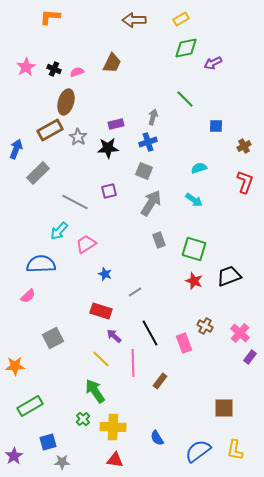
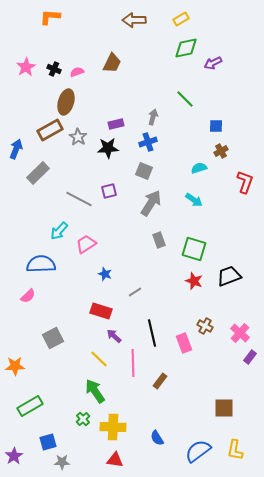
brown cross at (244, 146): moved 23 px left, 5 px down
gray line at (75, 202): moved 4 px right, 3 px up
black line at (150, 333): moved 2 px right; rotated 16 degrees clockwise
yellow line at (101, 359): moved 2 px left
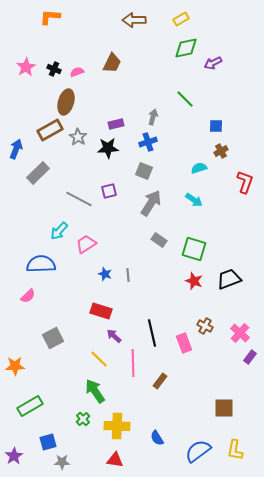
gray rectangle at (159, 240): rotated 35 degrees counterclockwise
black trapezoid at (229, 276): moved 3 px down
gray line at (135, 292): moved 7 px left, 17 px up; rotated 64 degrees counterclockwise
yellow cross at (113, 427): moved 4 px right, 1 px up
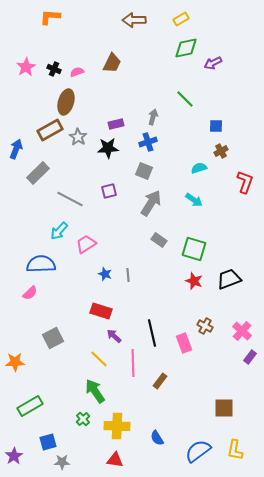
gray line at (79, 199): moved 9 px left
pink semicircle at (28, 296): moved 2 px right, 3 px up
pink cross at (240, 333): moved 2 px right, 2 px up
orange star at (15, 366): moved 4 px up
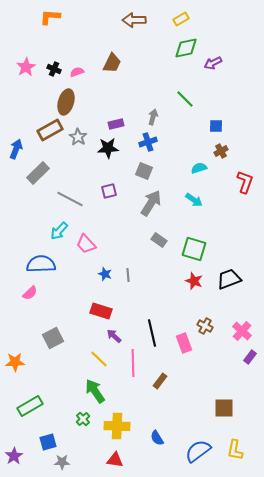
pink trapezoid at (86, 244): rotated 100 degrees counterclockwise
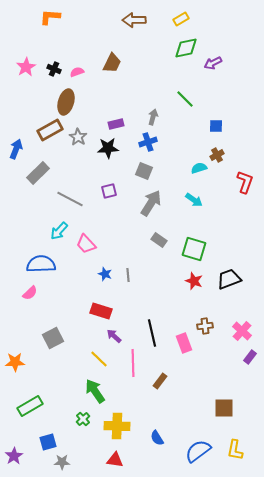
brown cross at (221, 151): moved 4 px left, 4 px down
brown cross at (205, 326): rotated 35 degrees counterclockwise
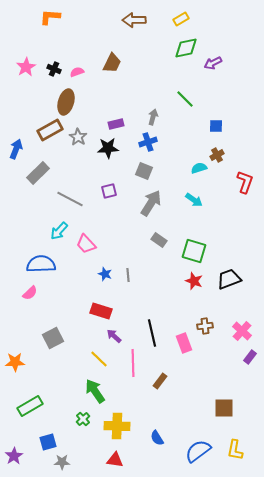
green square at (194, 249): moved 2 px down
